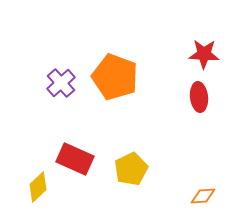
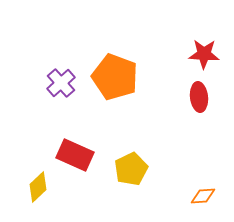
red rectangle: moved 4 px up
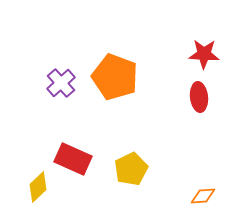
red rectangle: moved 2 px left, 4 px down
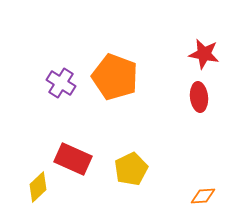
red star: rotated 8 degrees clockwise
purple cross: rotated 16 degrees counterclockwise
